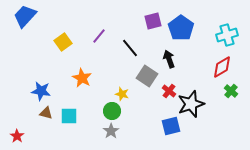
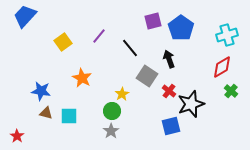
yellow star: rotated 24 degrees clockwise
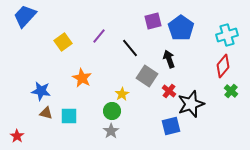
red diamond: moved 1 px right, 1 px up; rotated 20 degrees counterclockwise
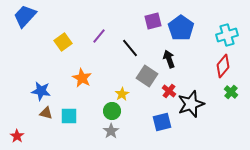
green cross: moved 1 px down
blue square: moved 9 px left, 4 px up
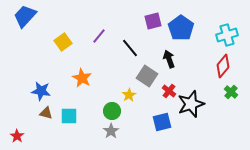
yellow star: moved 7 px right, 1 px down
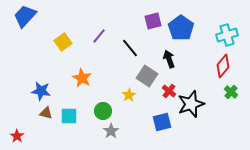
green circle: moved 9 px left
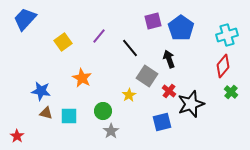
blue trapezoid: moved 3 px down
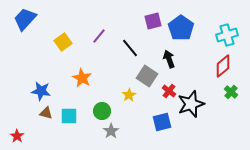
red diamond: rotated 10 degrees clockwise
green circle: moved 1 px left
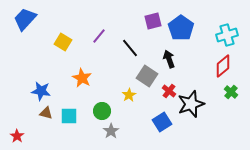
yellow square: rotated 24 degrees counterclockwise
blue square: rotated 18 degrees counterclockwise
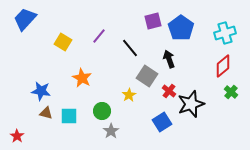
cyan cross: moved 2 px left, 2 px up
